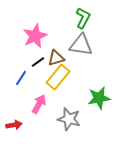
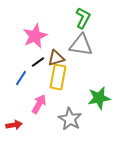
yellow rectangle: rotated 30 degrees counterclockwise
gray star: moved 1 px right; rotated 15 degrees clockwise
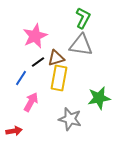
yellow rectangle: moved 1 px right, 1 px down
pink arrow: moved 8 px left, 2 px up
gray star: rotated 15 degrees counterclockwise
red arrow: moved 6 px down
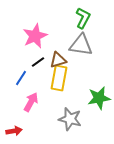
brown triangle: moved 2 px right, 2 px down
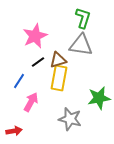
green L-shape: rotated 10 degrees counterclockwise
blue line: moved 2 px left, 3 px down
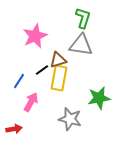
black line: moved 4 px right, 8 px down
red arrow: moved 2 px up
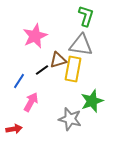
green L-shape: moved 3 px right, 2 px up
yellow rectangle: moved 14 px right, 9 px up
green star: moved 7 px left, 3 px down; rotated 10 degrees counterclockwise
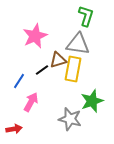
gray triangle: moved 3 px left, 1 px up
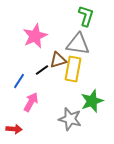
red arrow: rotated 14 degrees clockwise
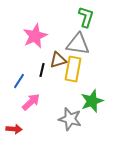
green L-shape: moved 1 px down
black line: rotated 40 degrees counterclockwise
pink arrow: rotated 18 degrees clockwise
